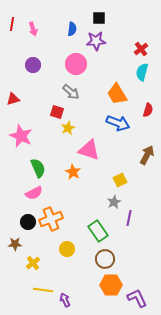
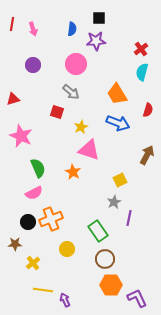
yellow star: moved 13 px right, 1 px up
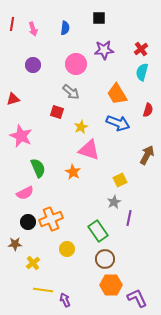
blue semicircle: moved 7 px left, 1 px up
purple star: moved 8 px right, 9 px down
pink semicircle: moved 9 px left
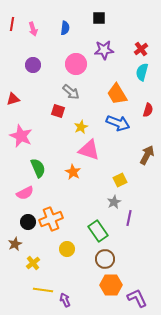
red square: moved 1 px right, 1 px up
brown star: rotated 24 degrees counterclockwise
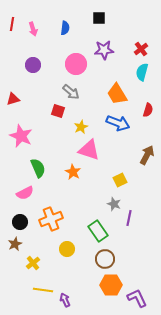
gray star: moved 2 px down; rotated 24 degrees counterclockwise
black circle: moved 8 px left
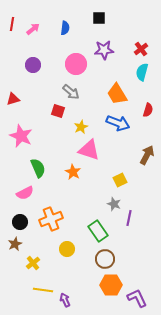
pink arrow: rotated 112 degrees counterclockwise
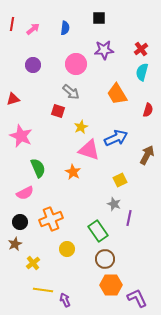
blue arrow: moved 2 px left, 15 px down; rotated 45 degrees counterclockwise
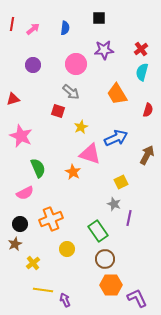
pink triangle: moved 1 px right, 4 px down
yellow square: moved 1 px right, 2 px down
black circle: moved 2 px down
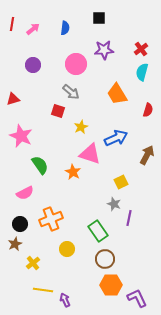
green semicircle: moved 2 px right, 3 px up; rotated 12 degrees counterclockwise
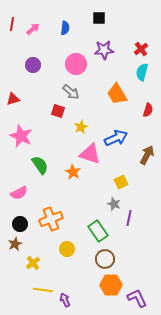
pink semicircle: moved 6 px left
